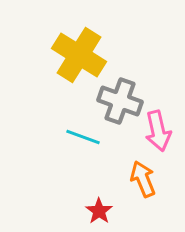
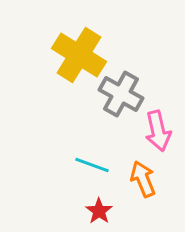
gray cross: moved 1 px right, 7 px up; rotated 9 degrees clockwise
cyan line: moved 9 px right, 28 px down
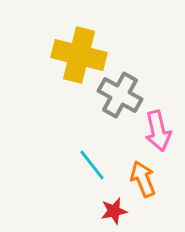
yellow cross: rotated 18 degrees counterclockwise
gray cross: moved 1 px left, 1 px down
cyan line: rotated 32 degrees clockwise
red star: moved 15 px right; rotated 24 degrees clockwise
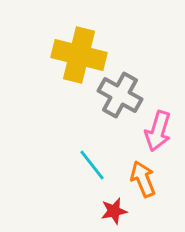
pink arrow: rotated 30 degrees clockwise
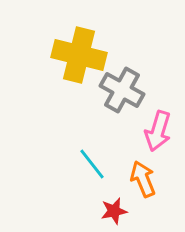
gray cross: moved 2 px right, 5 px up
cyan line: moved 1 px up
